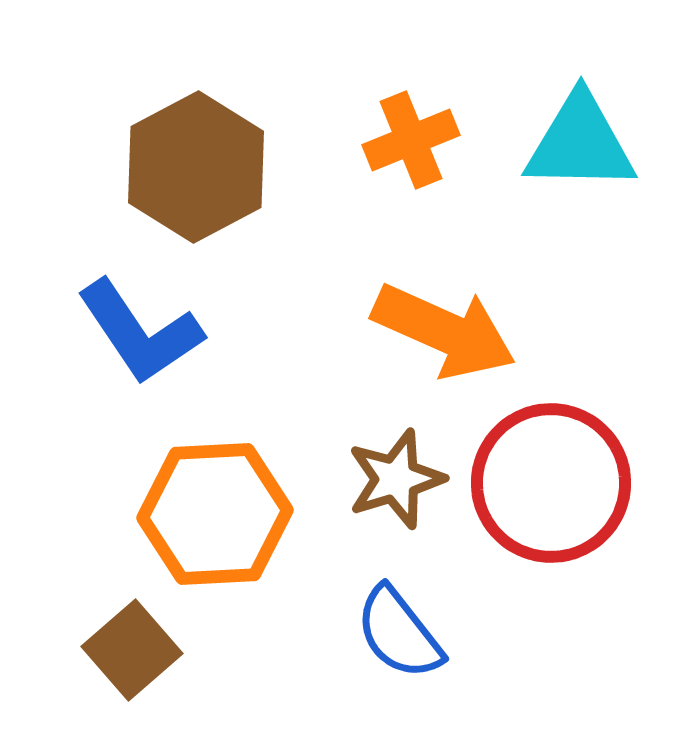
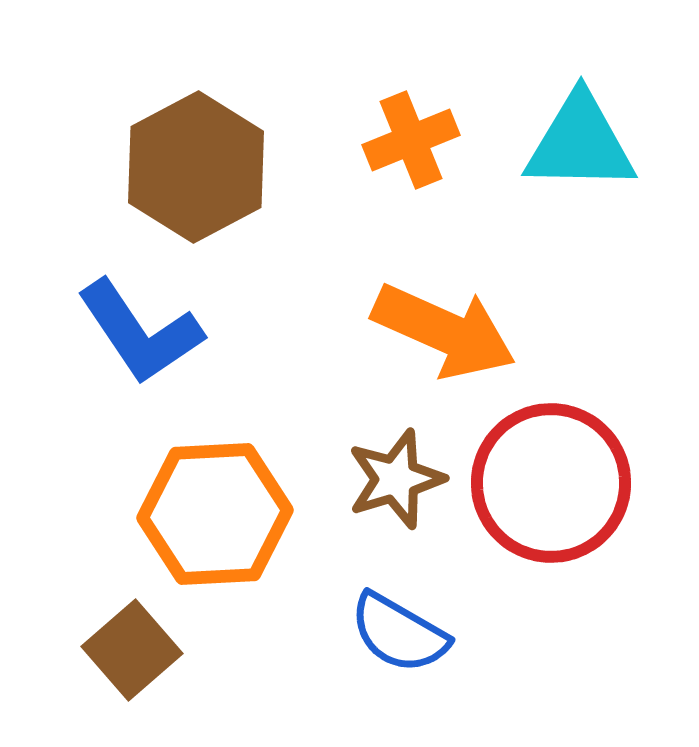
blue semicircle: rotated 22 degrees counterclockwise
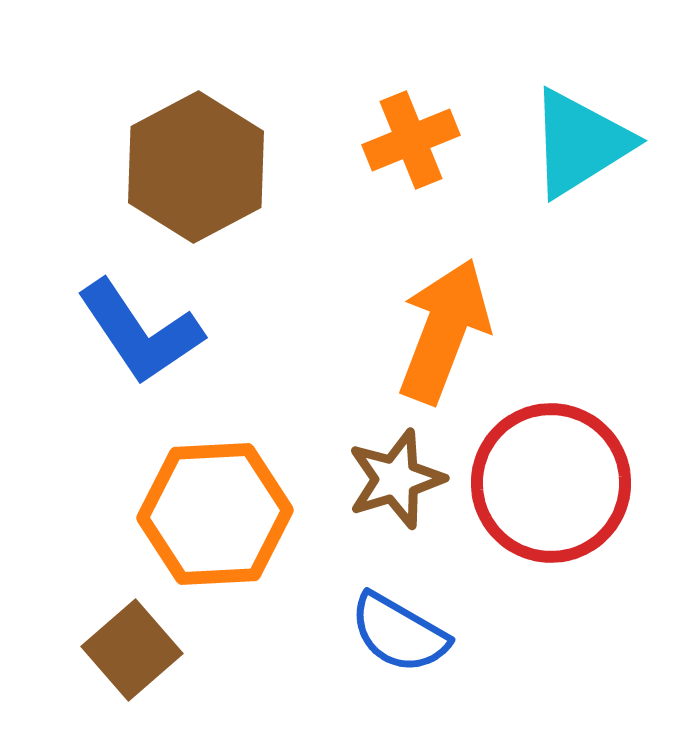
cyan triangle: rotated 33 degrees counterclockwise
orange arrow: rotated 93 degrees counterclockwise
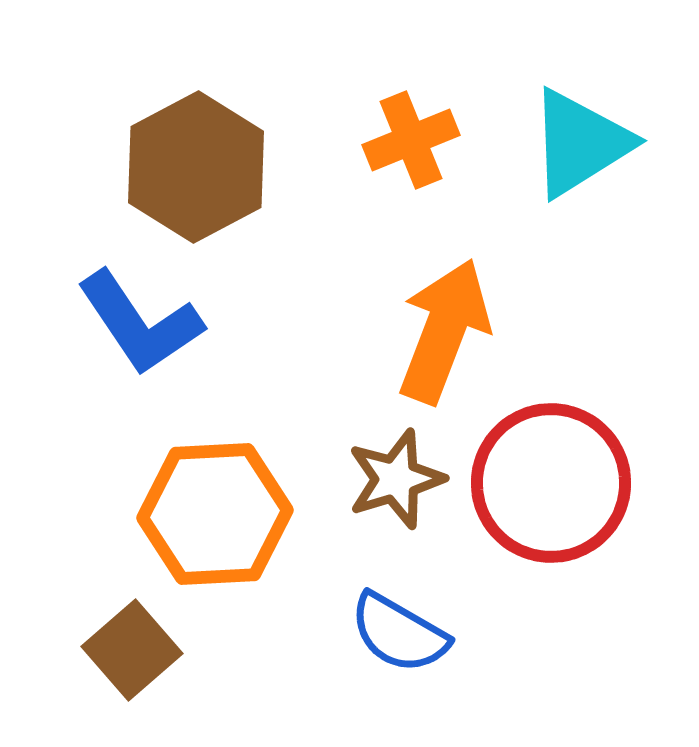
blue L-shape: moved 9 px up
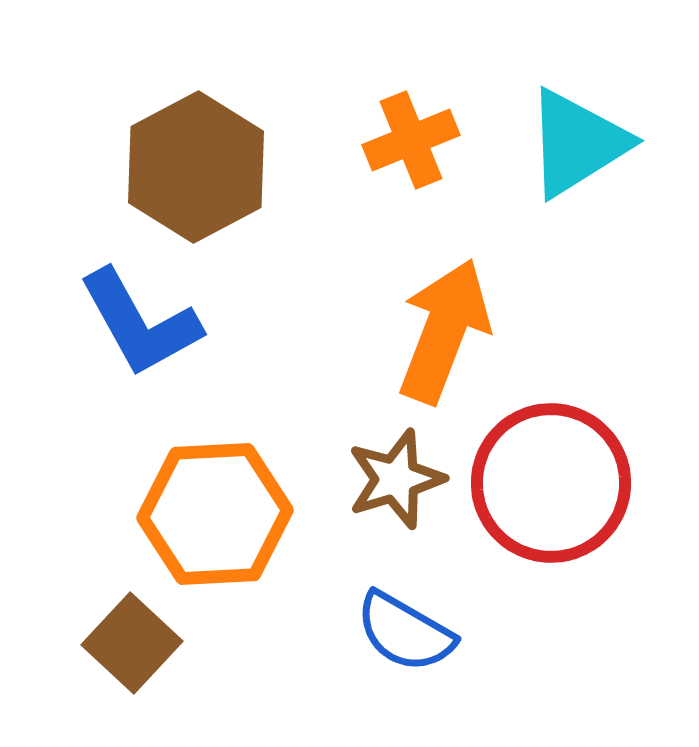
cyan triangle: moved 3 px left
blue L-shape: rotated 5 degrees clockwise
blue semicircle: moved 6 px right, 1 px up
brown square: moved 7 px up; rotated 6 degrees counterclockwise
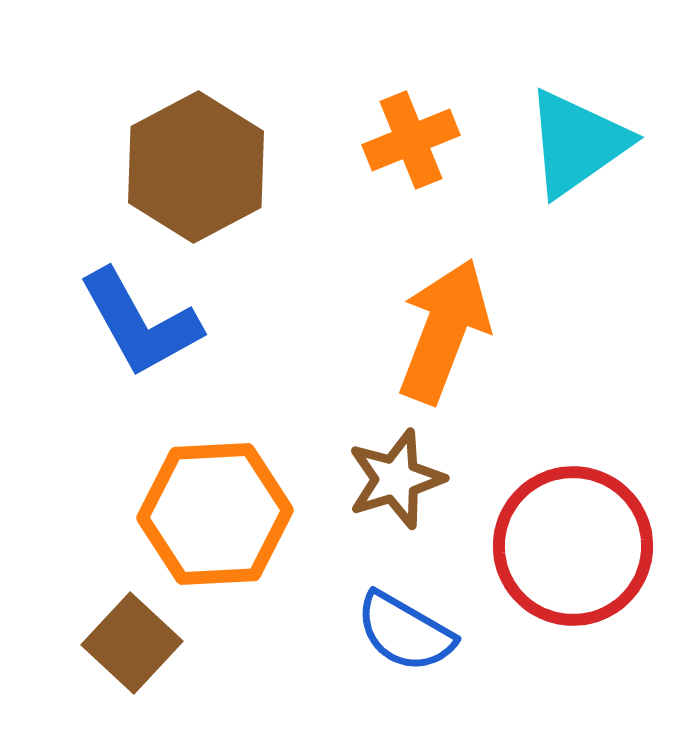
cyan triangle: rotated 3 degrees counterclockwise
red circle: moved 22 px right, 63 px down
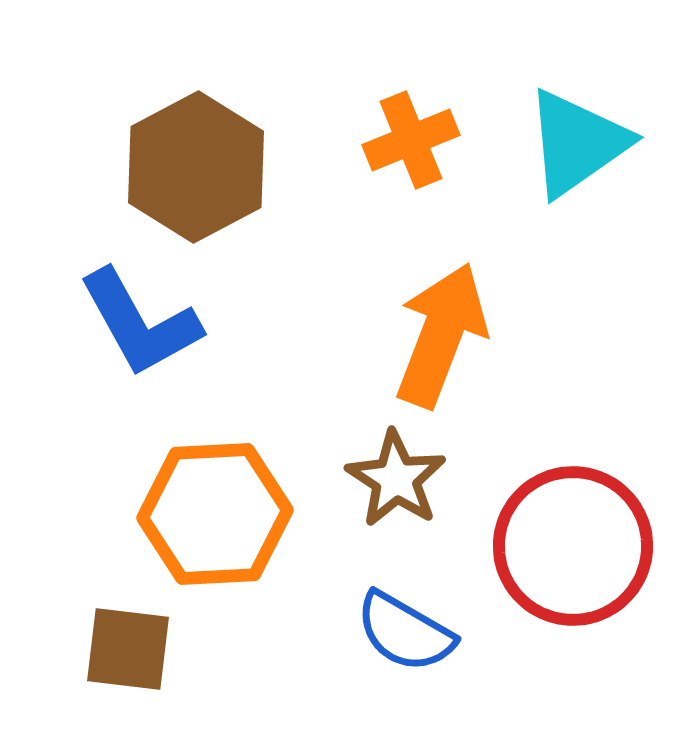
orange arrow: moved 3 px left, 4 px down
brown star: rotated 22 degrees counterclockwise
brown square: moved 4 px left, 6 px down; rotated 36 degrees counterclockwise
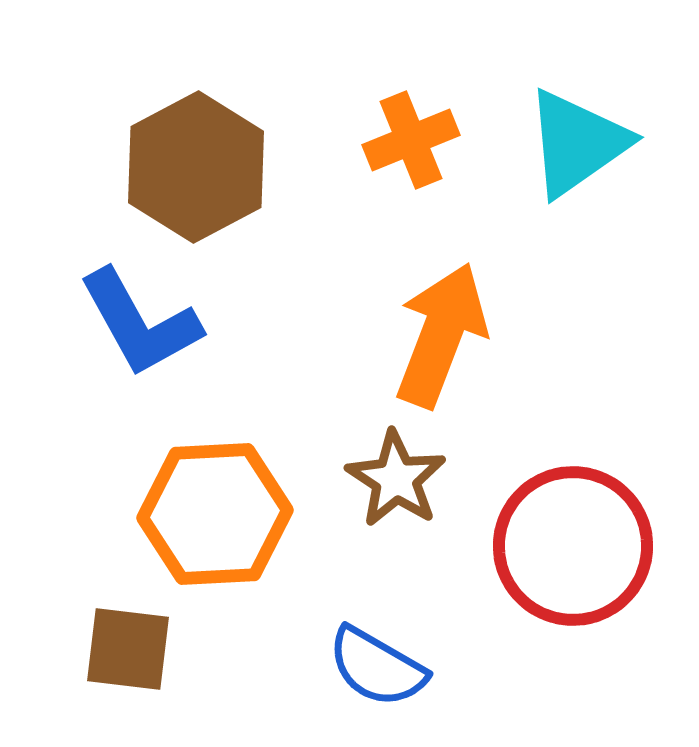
blue semicircle: moved 28 px left, 35 px down
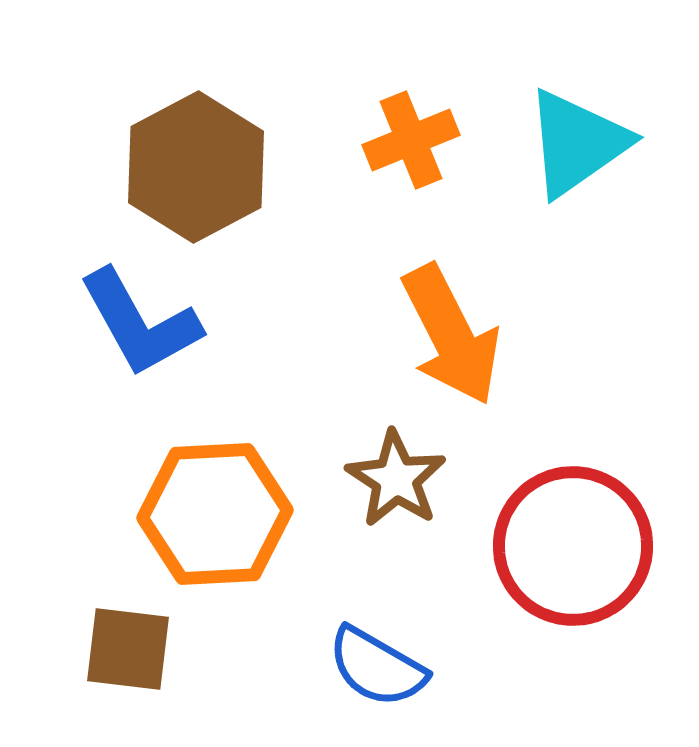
orange arrow: moved 10 px right; rotated 132 degrees clockwise
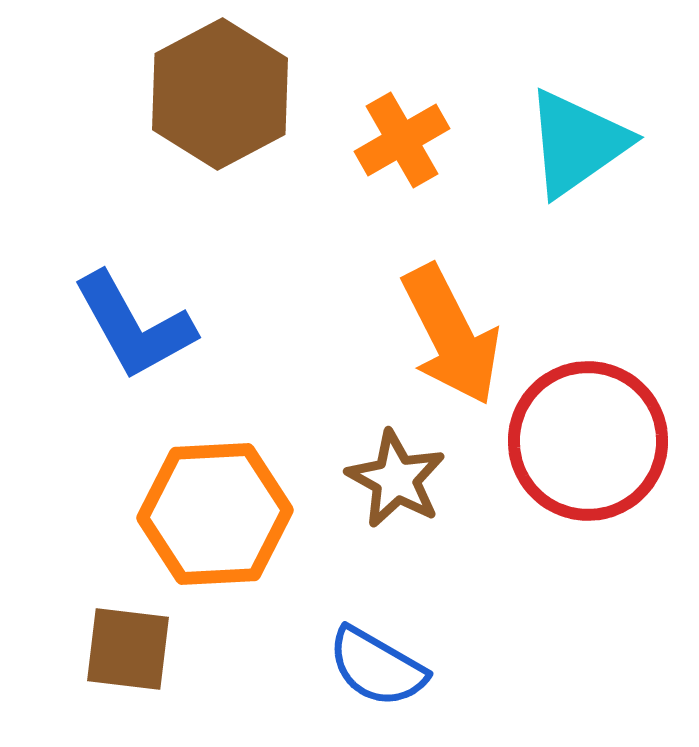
orange cross: moved 9 px left; rotated 8 degrees counterclockwise
brown hexagon: moved 24 px right, 73 px up
blue L-shape: moved 6 px left, 3 px down
brown star: rotated 4 degrees counterclockwise
red circle: moved 15 px right, 105 px up
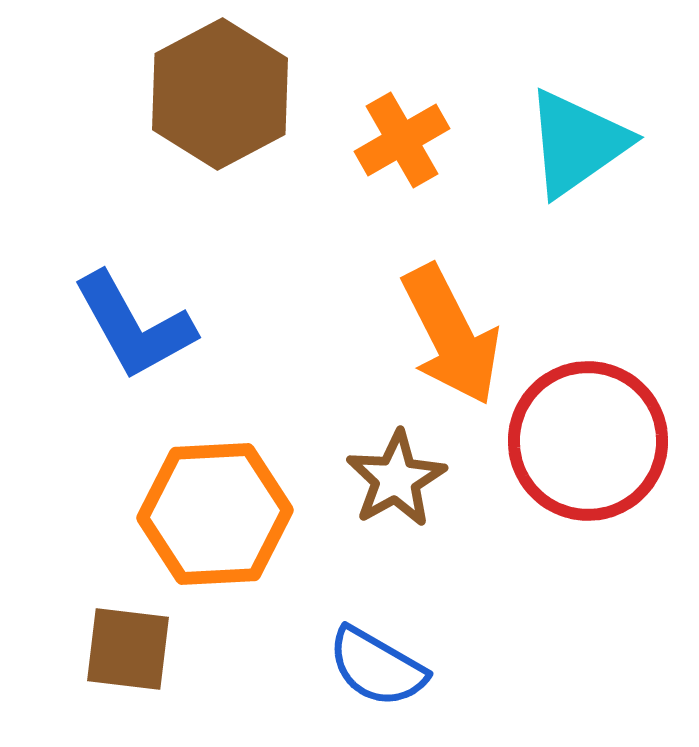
brown star: rotated 14 degrees clockwise
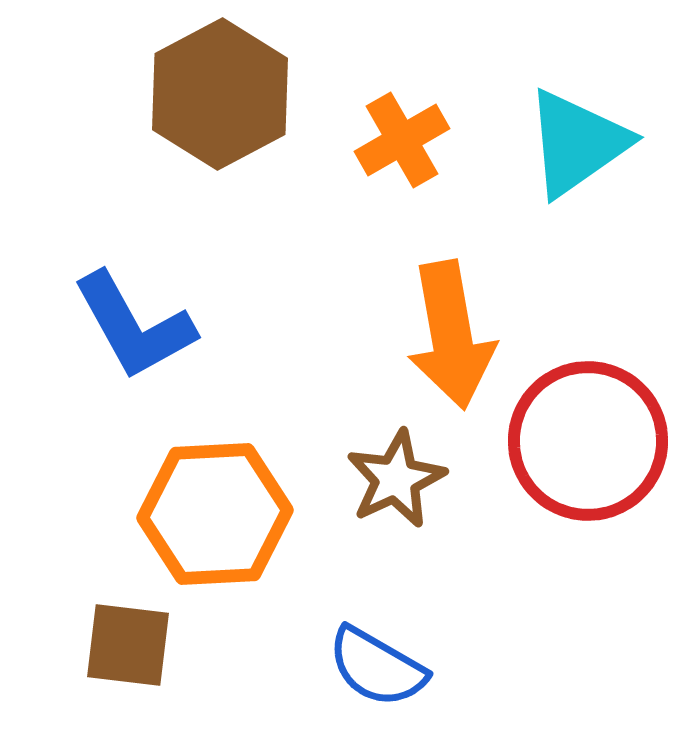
orange arrow: rotated 17 degrees clockwise
brown star: rotated 4 degrees clockwise
brown square: moved 4 px up
